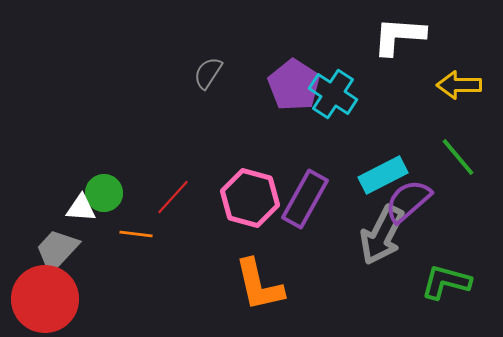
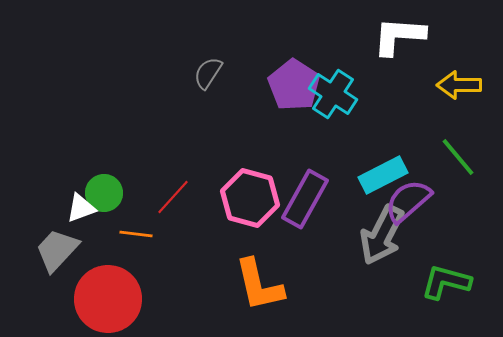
white triangle: rotated 24 degrees counterclockwise
red circle: moved 63 px right
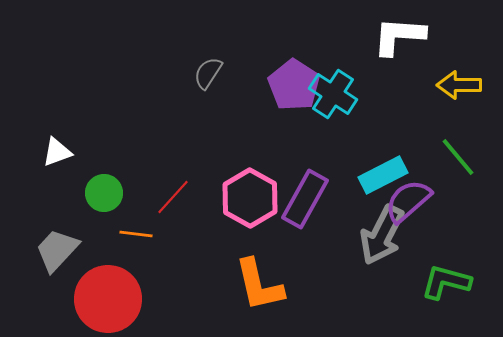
pink hexagon: rotated 14 degrees clockwise
white triangle: moved 24 px left, 56 px up
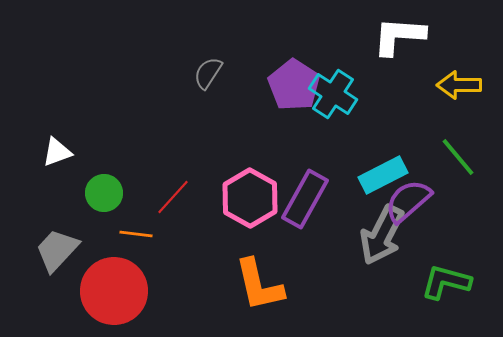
red circle: moved 6 px right, 8 px up
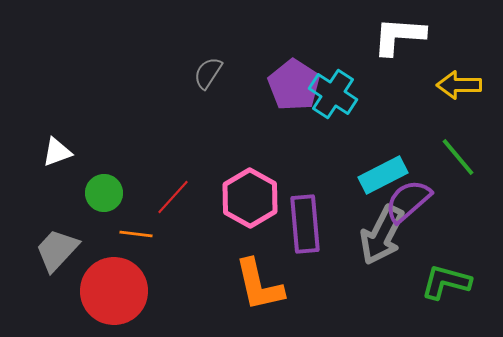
purple rectangle: moved 25 px down; rotated 34 degrees counterclockwise
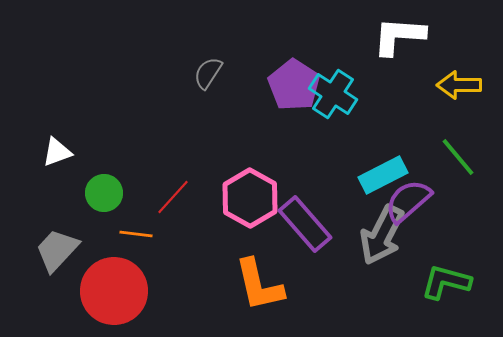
purple rectangle: rotated 36 degrees counterclockwise
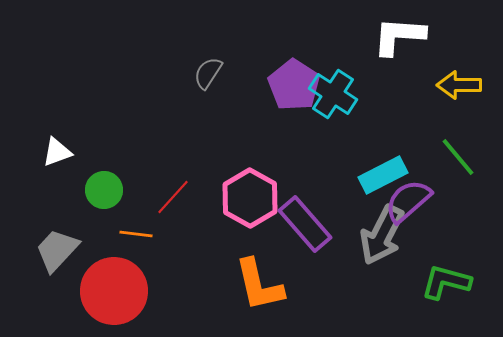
green circle: moved 3 px up
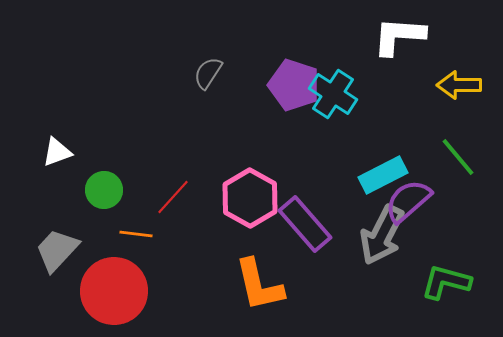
purple pentagon: rotated 15 degrees counterclockwise
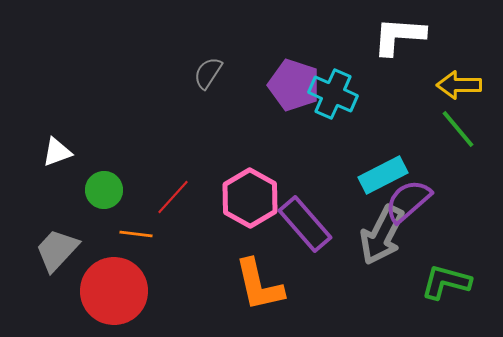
cyan cross: rotated 9 degrees counterclockwise
green line: moved 28 px up
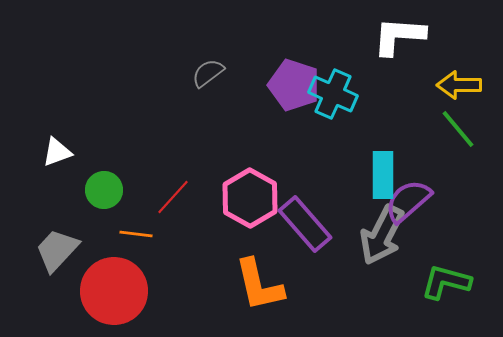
gray semicircle: rotated 20 degrees clockwise
cyan rectangle: rotated 63 degrees counterclockwise
